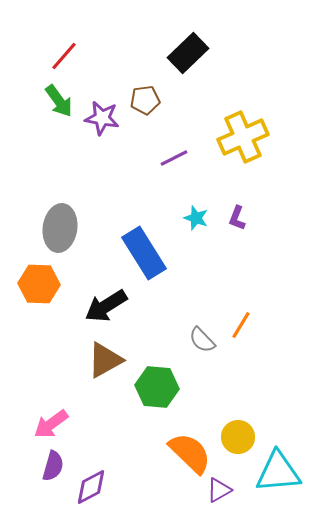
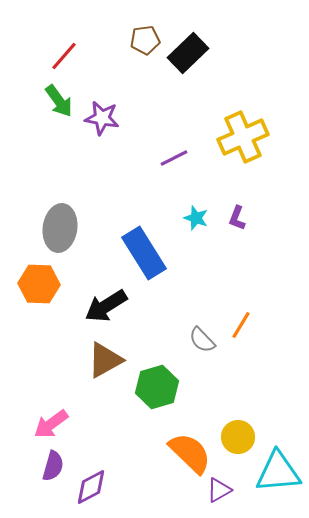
brown pentagon: moved 60 px up
green hexagon: rotated 21 degrees counterclockwise
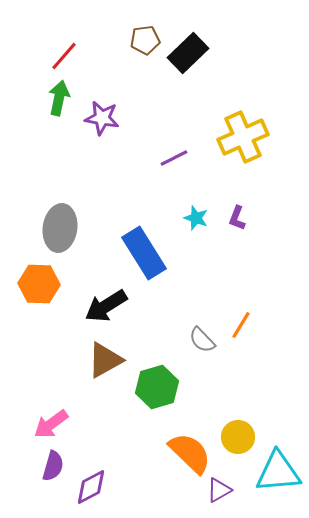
green arrow: moved 3 px up; rotated 132 degrees counterclockwise
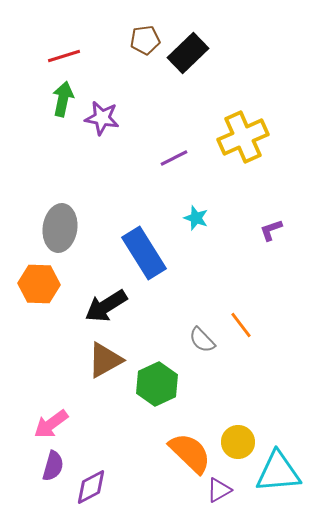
red line: rotated 32 degrees clockwise
green arrow: moved 4 px right, 1 px down
purple L-shape: moved 34 px right, 12 px down; rotated 50 degrees clockwise
orange line: rotated 68 degrees counterclockwise
green hexagon: moved 3 px up; rotated 9 degrees counterclockwise
yellow circle: moved 5 px down
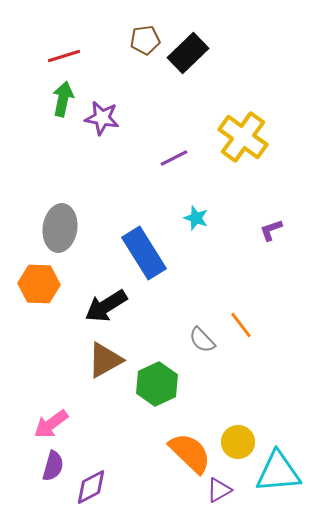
yellow cross: rotated 30 degrees counterclockwise
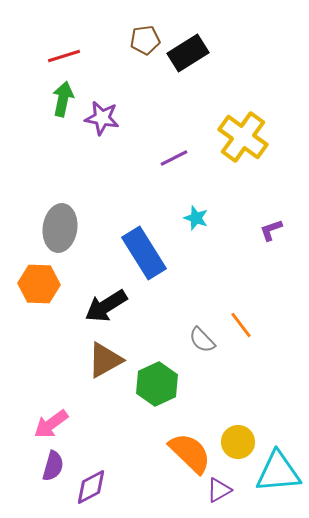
black rectangle: rotated 12 degrees clockwise
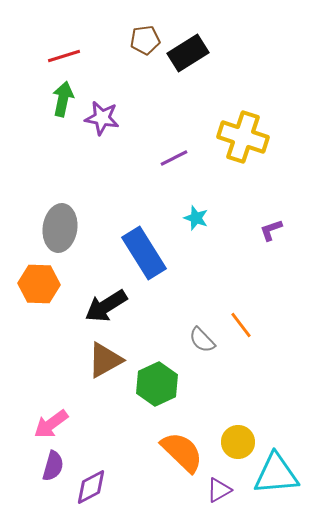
yellow cross: rotated 18 degrees counterclockwise
orange semicircle: moved 8 px left, 1 px up
cyan triangle: moved 2 px left, 2 px down
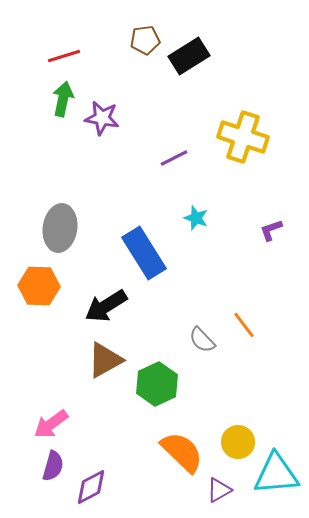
black rectangle: moved 1 px right, 3 px down
orange hexagon: moved 2 px down
orange line: moved 3 px right
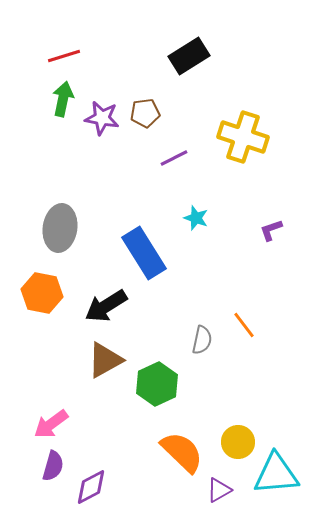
brown pentagon: moved 73 px down
orange hexagon: moved 3 px right, 7 px down; rotated 9 degrees clockwise
gray semicircle: rotated 124 degrees counterclockwise
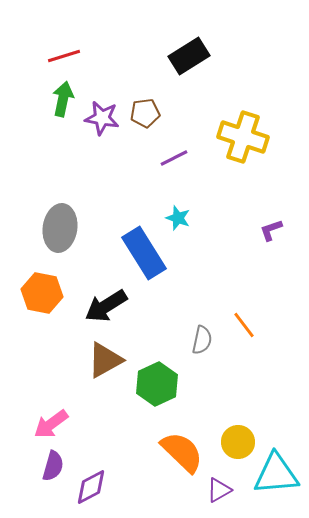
cyan star: moved 18 px left
